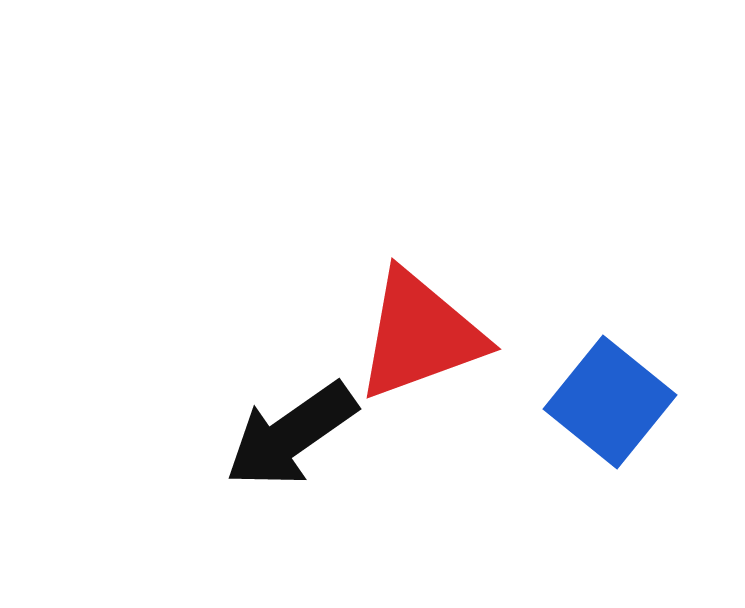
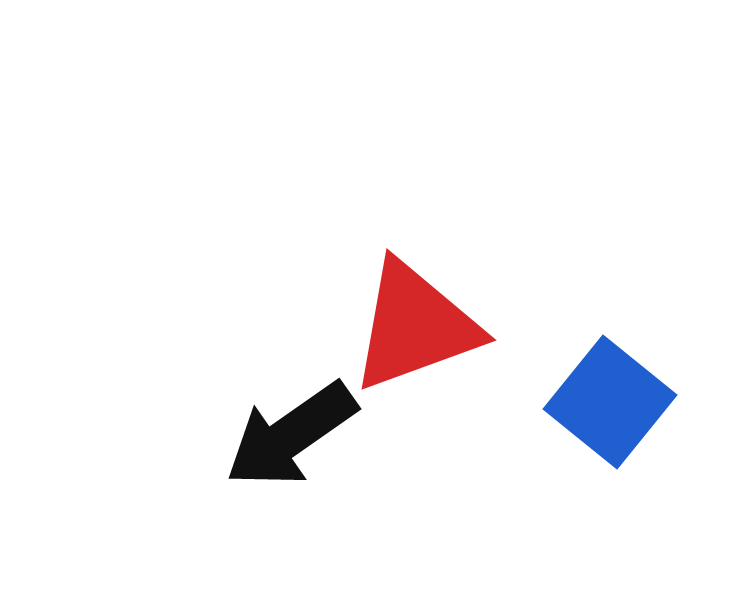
red triangle: moved 5 px left, 9 px up
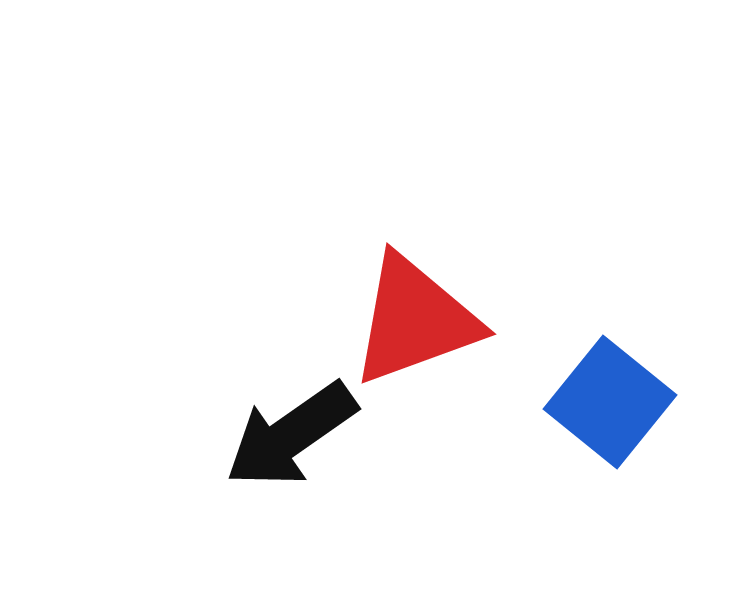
red triangle: moved 6 px up
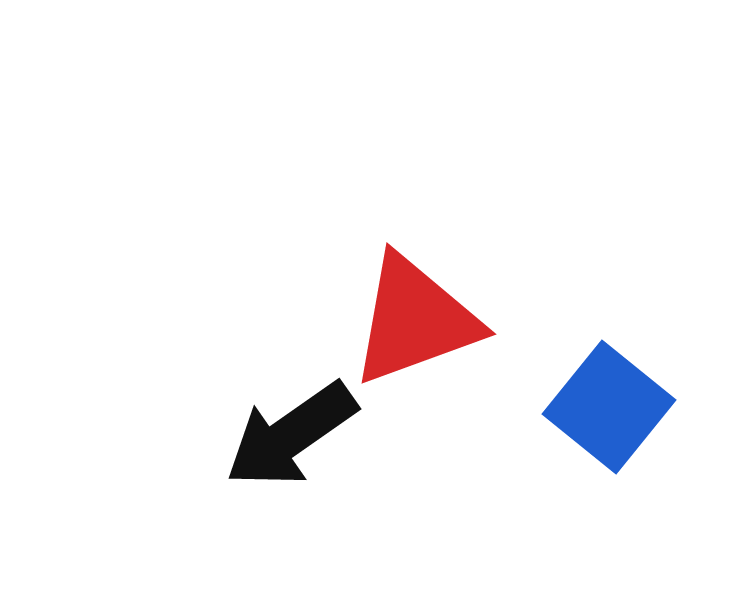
blue square: moved 1 px left, 5 px down
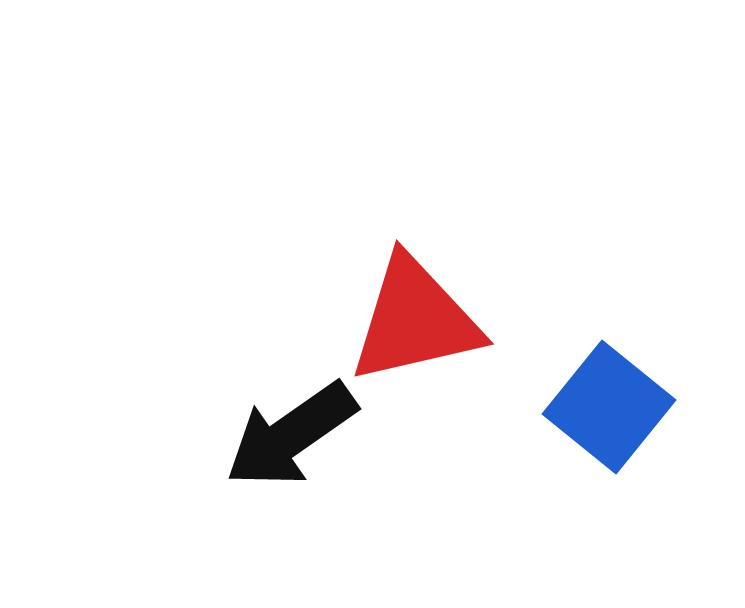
red triangle: rotated 7 degrees clockwise
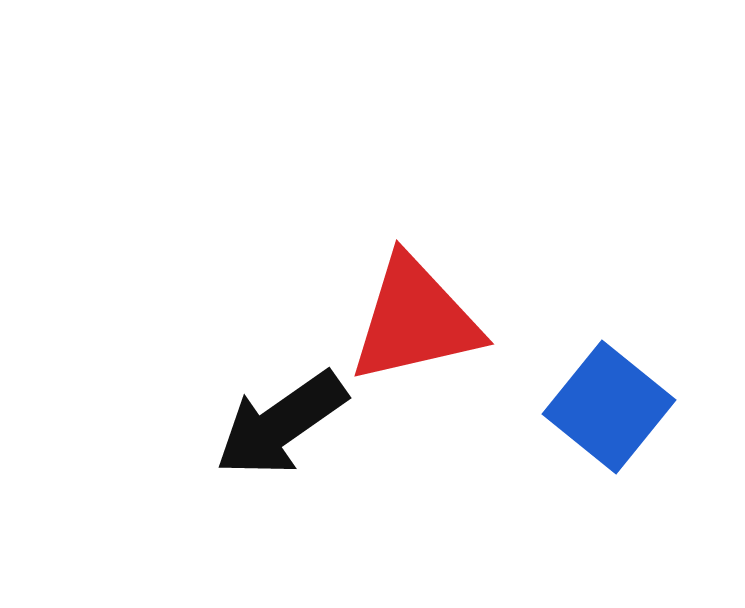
black arrow: moved 10 px left, 11 px up
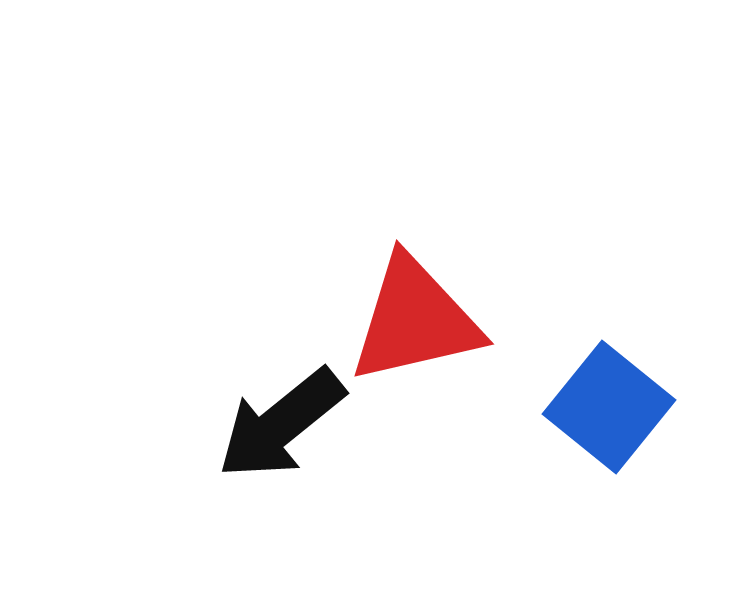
black arrow: rotated 4 degrees counterclockwise
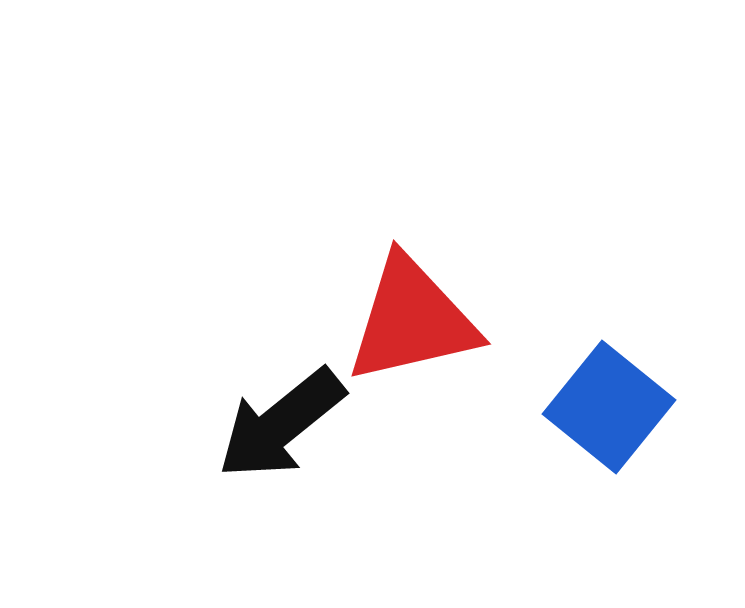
red triangle: moved 3 px left
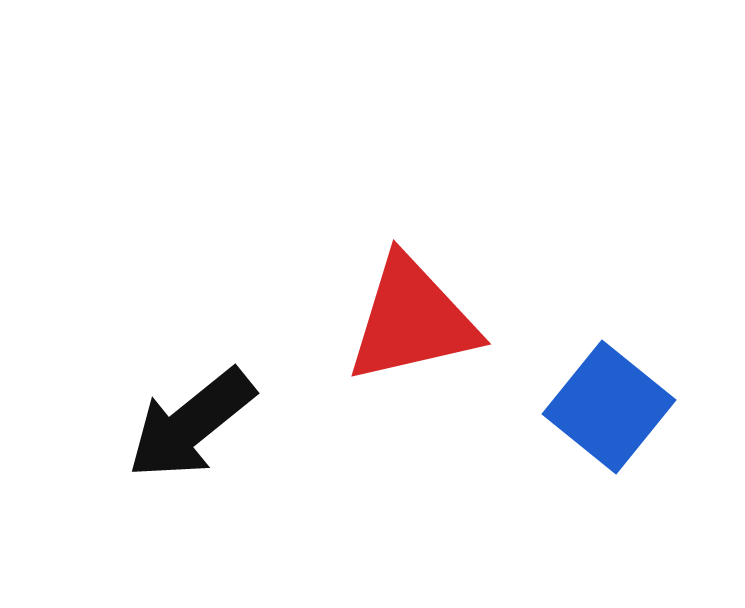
black arrow: moved 90 px left
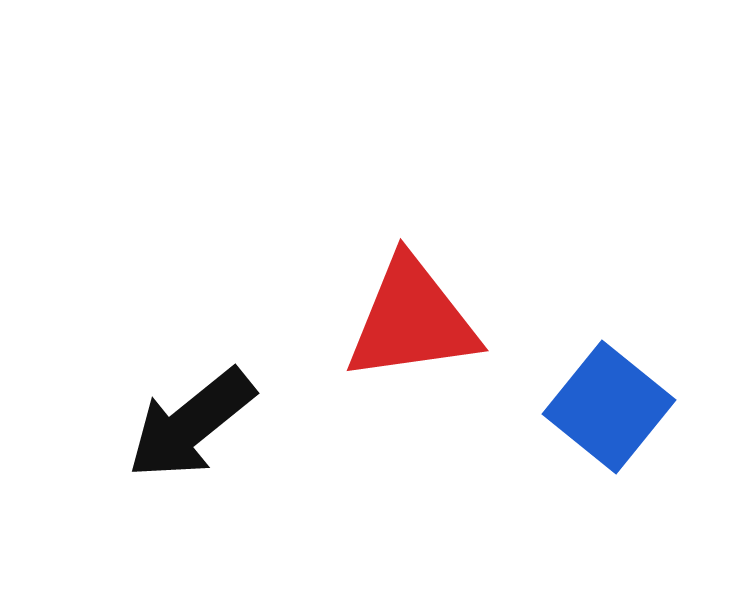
red triangle: rotated 5 degrees clockwise
